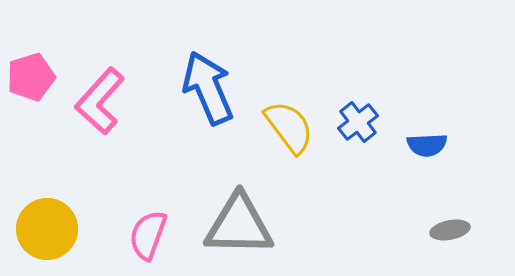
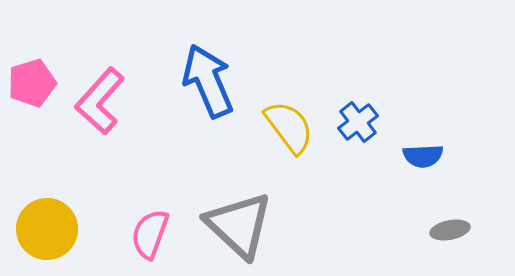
pink pentagon: moved 1 px right, 6 px down
blue arrow: moved 7 px up
blue semicircle: moved 4 px left, 11 px down
gray triangle: rotated 42 degrees clockwise
pink semicircle: moved 2 px right, 1 px up
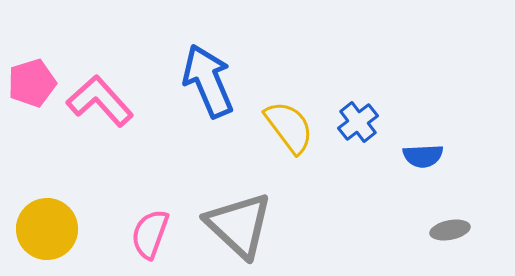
pink L-shape: rotated 96 degrees clockwise
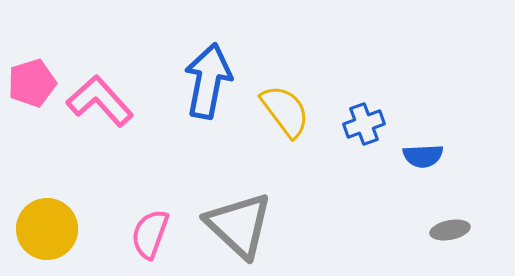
blue arrow: rotated 34 degrees clockwise
blue cross: moved 6 px right, 2 px down; rotated 18 degrees clockwise
yellow semicircle: moved 4 px left, 16 px up
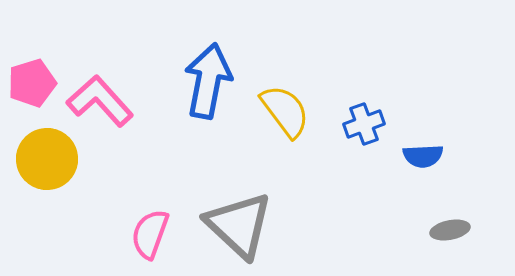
yellow circle: moved 70 px up
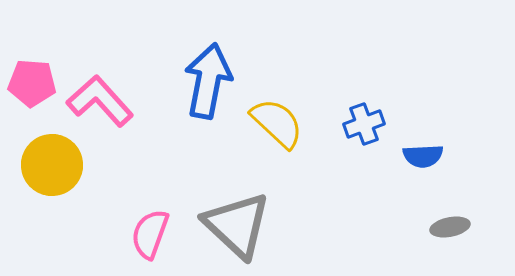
pink pentagon: rotated 21 degrees clockwise
yellow semicircle: moved 8 px left, 12 px down; rotated 10 degrees counterclockwise
yellow circle: moved 5 px right, 6 px down
gray triangle: moved 2 px left
gray ellipse: moved 3 px up
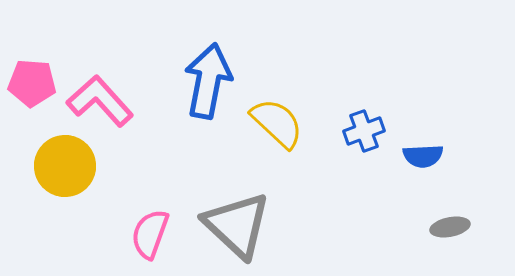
blue cross: moved 7 px down
yellow circle: moved 13 px right, 1 px down
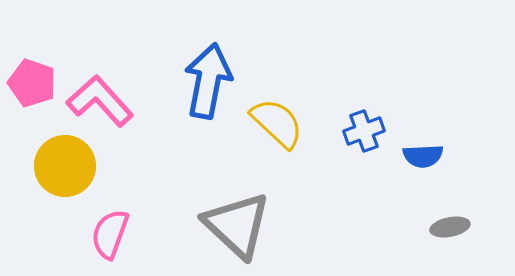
pink pentagon: rotated 15 degrees clockwise
pink semicircle: moved 40 px left
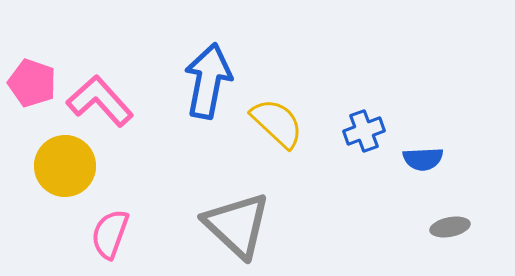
blue semicircle: moved 3 px down
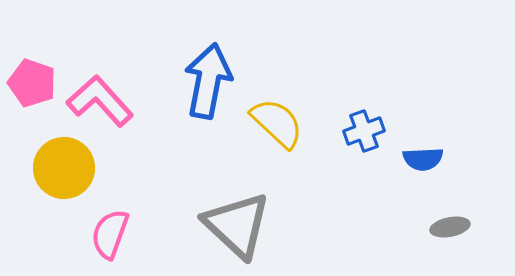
yellow circle: moved 1 px left, 2 px down
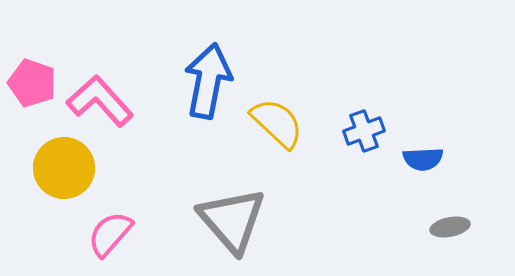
gray triangle: moved 5 px left, 5 px up; rotated 6 degrees clockwise
pink semicircle: rotated 21 degrees clockwise
